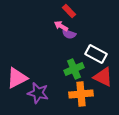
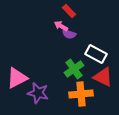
green cross: rotated 12 degrees counterclockwise
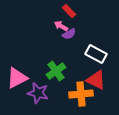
purple semicircle: rotated 48 degrees counterclockwise
green cross: moved 18 px left, 2 px down
red triangle: moved 7 px left, 3 px down
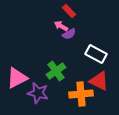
red triangle: moved 3 px right, 1 px down
